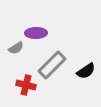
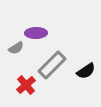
red cross: rotated 36 degrees clockwise
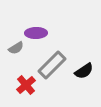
black semicircle: moved 2 px left
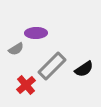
gray semicircle: moved 1 px down
gray rectangle: moved 1 px down
black semicircle: moved 2 px up
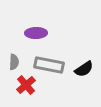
gray semicircle: moved 2 px left, 13 px down; rotated 56 degrees counterclockwise
gray rectangle: moved 3 px left, 1 px up; rotated 56 degrees clockwise
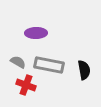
gray semicircle: moved 4 px right; rotated 63 degrees counterclockwise
black semicircle: moved 1 px down; rotated 66 degrees counterclockwise
red cross: rotated 30 degrees counterclockwise
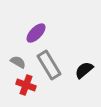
purple ellipse: rotated 45 degrees counterclockwise
gray rectangle: rotated 48 degrees clockwise
black semicircle: rotated 120 degrees counterclockwise
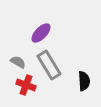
purple ellipse: moved 5 px right
black semicircle: moved 11 px down; rotated 126 degrees clockwise
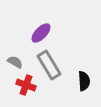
gray semicircle: moved 3 px left
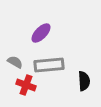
gray rectangle: rotated 64 degrees counterclockwise
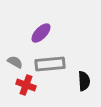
gray rectangle: moved 1 px right, 1 px up
